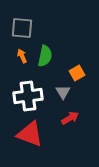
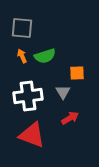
green semicircle: rotated 60 degrees clockwise
orange square: rotated 28 degrees clockwise
red triangle: moved 2 px right, 1 px down
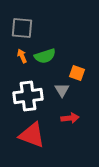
orange square: rotated 21 degrees clockwise
gray triangle: moved 1 px left, 2 px up
red arrow: rotated 24 degrees clockwise
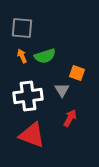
red arrow: rotated 54 degrees counterclockwise
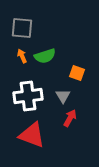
gray triangle: moved 1 px right, 6 px down
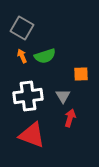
gray square: rotated 25 degrees clockwise
orange square: moved 4 px right, 1 px down; rotated 21 degrees counterclockwise
red arrow: rotated 12 degrees counterclockwise
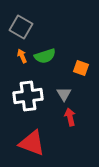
gray square: moved 1 px left, 1 px up
orange square: moved 6 px up; rotated 21 degrees clockwise
gray triangle: moved 1 px right, 2 px up
red arrow: moved 1 px up; rotated 30 degrees counterclockwise
red triangle: moved 8 px down
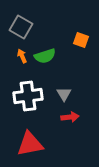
orange square: moved 28 px up
red arrow: rotated 96 degrees clockwise
red triangle: moved 2 px left, 1 px down; rotated 32 degrees counterclockwise
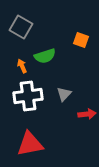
orange arrow: moved 10 px down
gray triangle: rotated 14 degrees clockwise
red arrow: moved 17 px right, 3 px up
